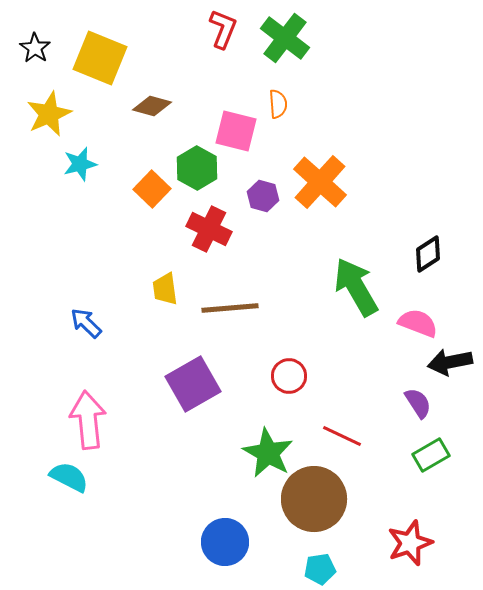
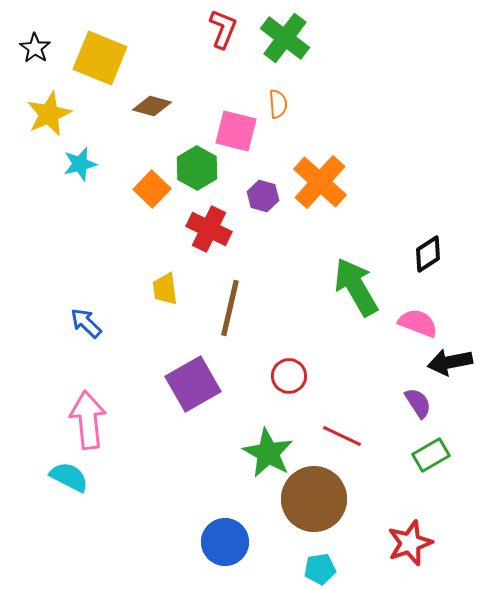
brown line: rotated 72 degrees counterclockwise
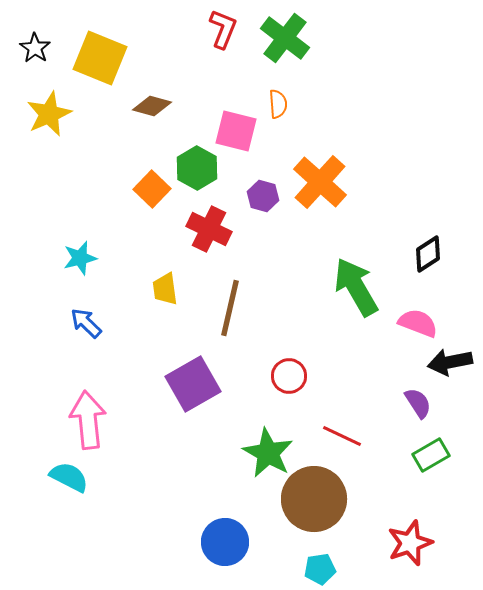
cyan star: moved 94 px down
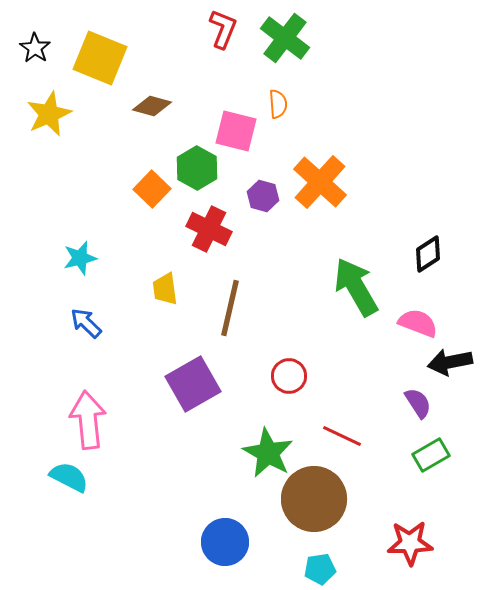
red star: rotated 18 degrees clockwise
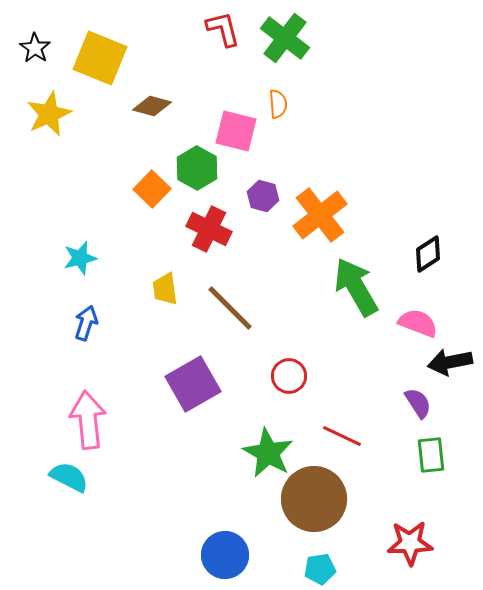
red L-shape: rotated 36 degrees counterclockwise
orange cross: moved 33 px down; rotated 10 degrees clockwise
brown line: rotated 58 degrees counterclockwise
blue arrow: rotated 64 degrees clockwise
green rectangle: rotated 66 degrees counterclockwise
blue circle: moved 13 px down
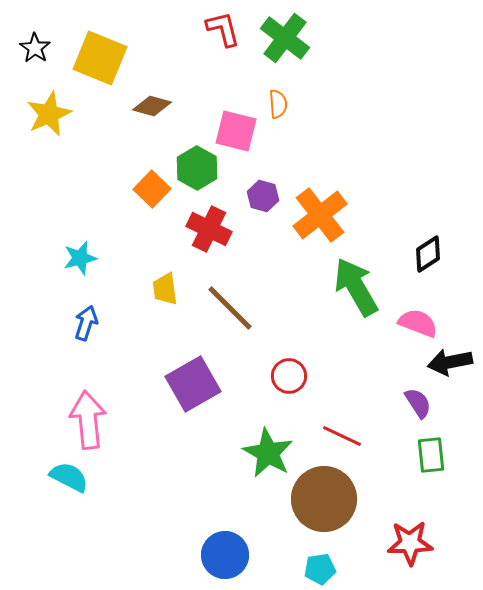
brown circle: moved 10 px right
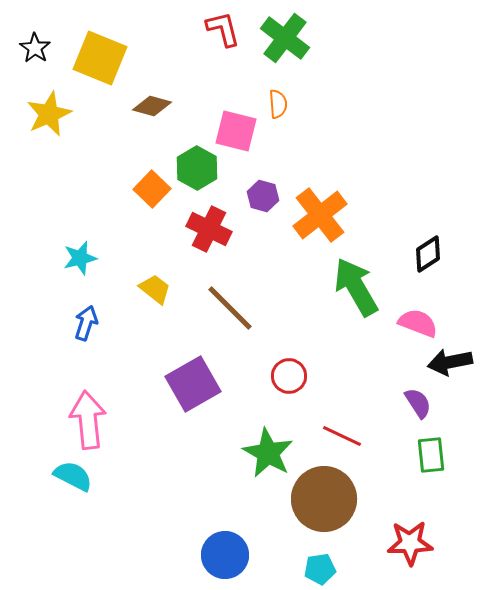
yellow trapezoid: moved 10 px left; rotated 136 degrees clockwise
cyan semicircle: moved 4 px right, 1 px up
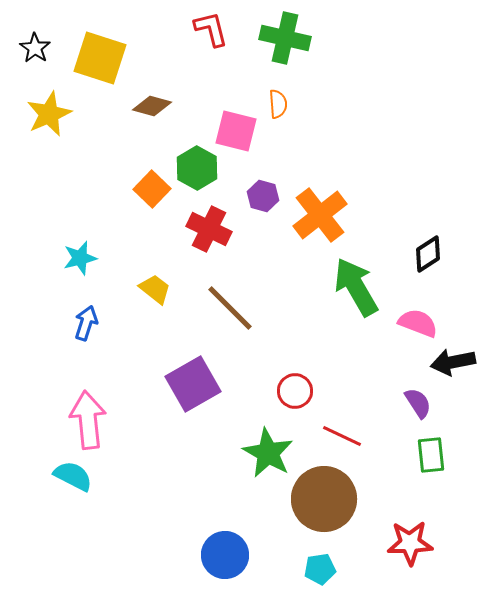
red L-shape: moved 12 px left
green cross: rotated 24 degrees counterclockwise
yellow square: rotated 4 degrees counterclockwise
black arrow: moved 3 px right
red circle: moved 6 px right, 15 px down
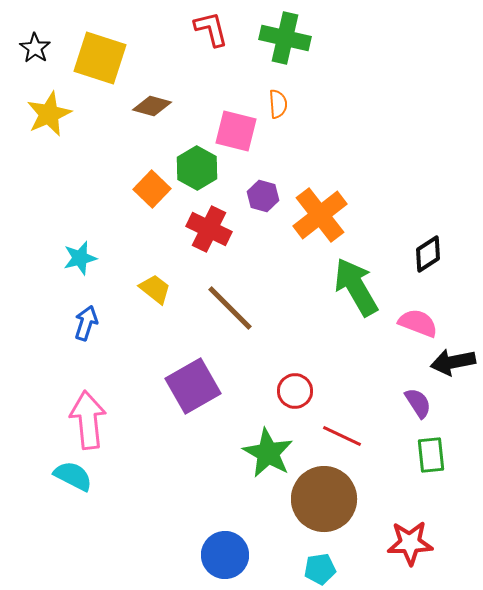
purple square: moved 2 px down
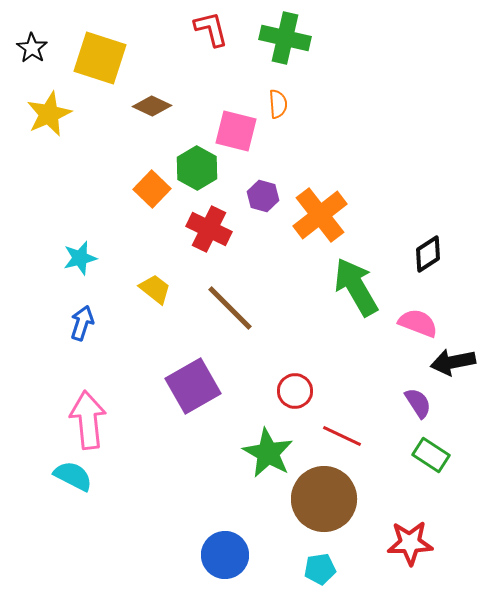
black star: moved 3 px left
brown diamond: rotated 9 degrees clockwise
blue arrow: moved 4 px left
green rectangle: rotated 51 degrees counterclockwise
